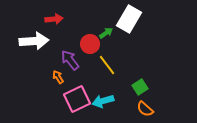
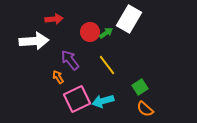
red circle: moved 12 px up
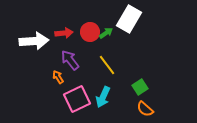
red arrow: moved 10 px right, 14 px down
cyan arrow: moved 4 px up; rotated 50 degrees counterclockwise
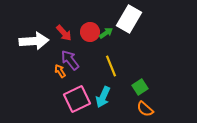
red arrow: rotated 54 degrees clockwise
yellow line: moved 4 px right, 1 px down; rotated 15 degrees clockwise
orange arrow: moved 2 px right, 6 px up
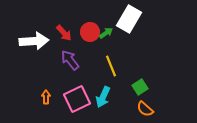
orange arrow: moved 14 px left, 26 px down; rotated 32 degrees clockwise
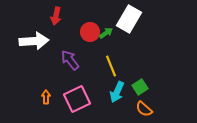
red arrow: moved 8 px left, 17 px up; rotated 54 degrees clockwise
cyan arrow: moved 14 px right, 5 px up
orange semicircle: moved 1 px left
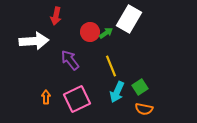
orange semicircle: rotated 30 degrees counterclockwise
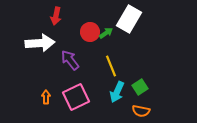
white arrow: moved 6 px right, 2 px down
pink square: moved 1 px left, 2 px up
orange semicircle: moved 3 px left, 2 px down
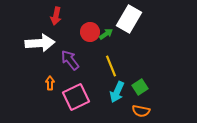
green arrow: moved 1 px down
orange arrow: moved 4 px right, 14 px up
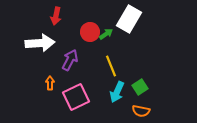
purple arrow: rotated 65 degrees clockwise
